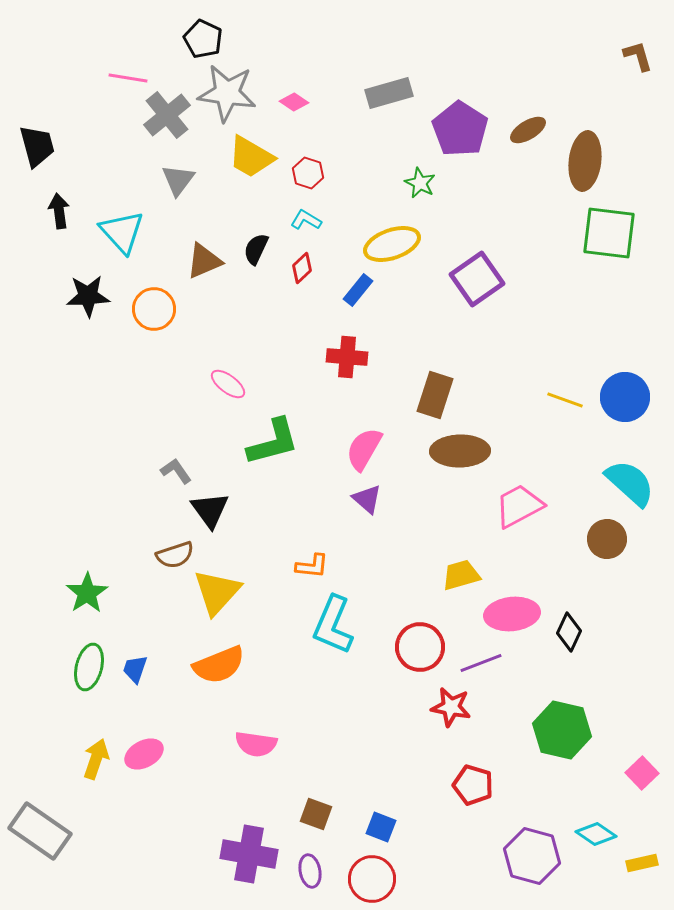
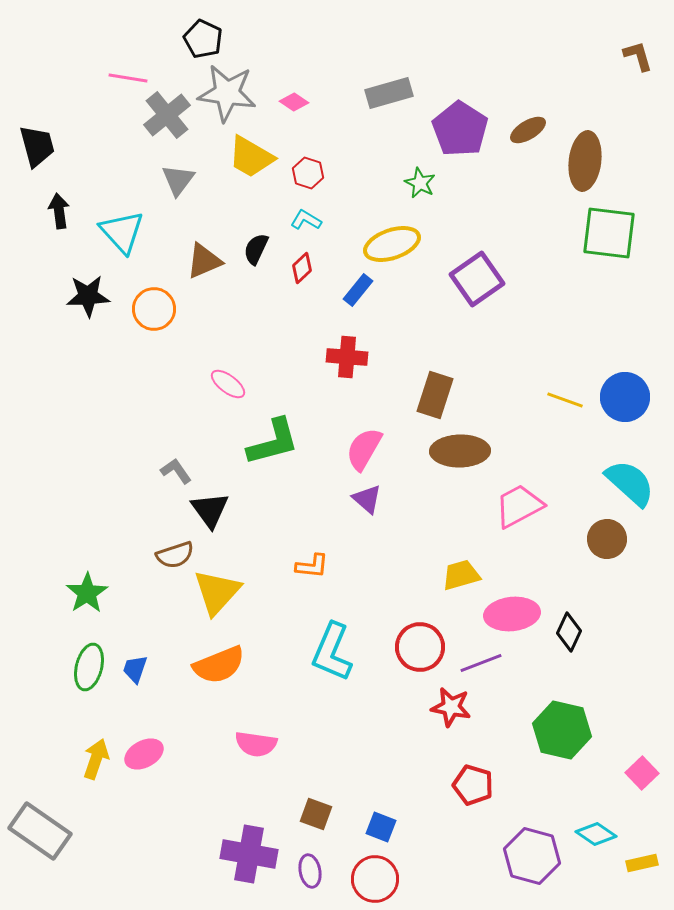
cyan L-shape at (333, 625): moved 1 px left, 27 px down
red circle at (372, 879): moved 3 px right
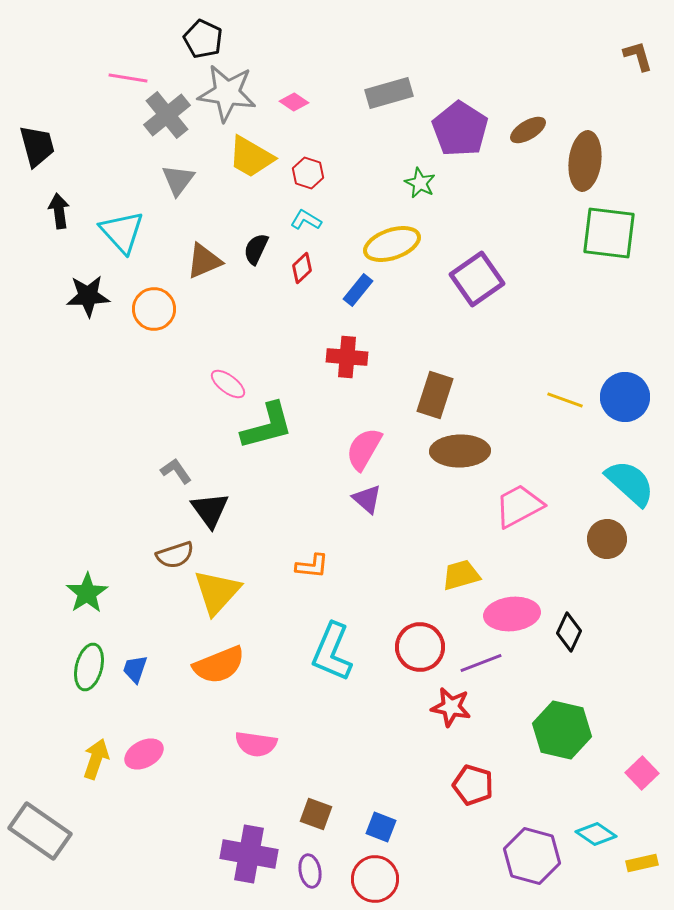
green L-shape at (273, 442): moved 6 px left, 16 px up
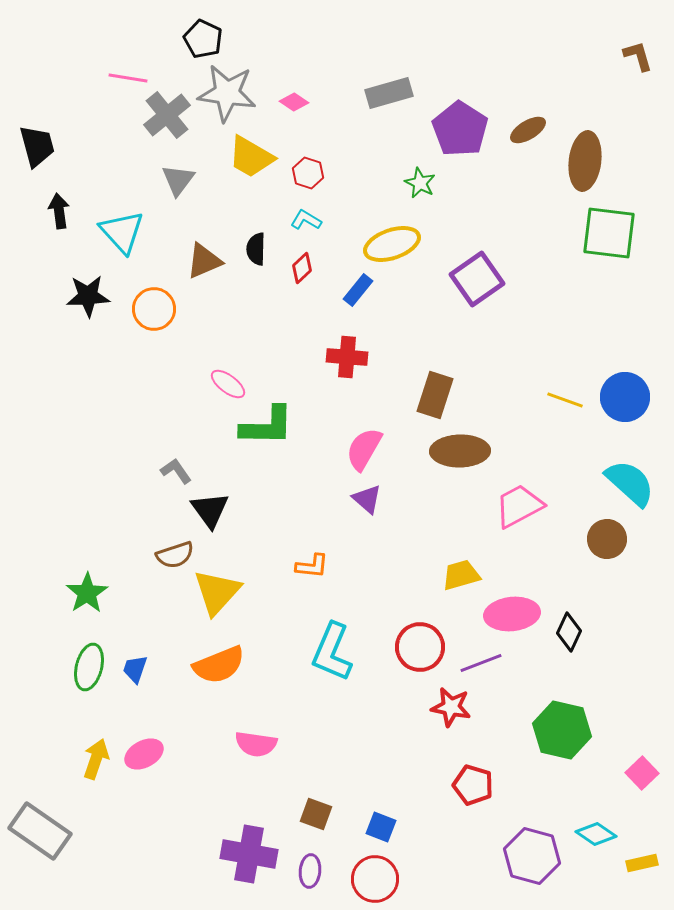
black semicircle at (256, 249): rotated 24 degrees counterclockwise
green L-shape at (267, 426): rotated 16 degrees clockwise
purple ellipse at (310, 871): rotated 16 degrees clockwise
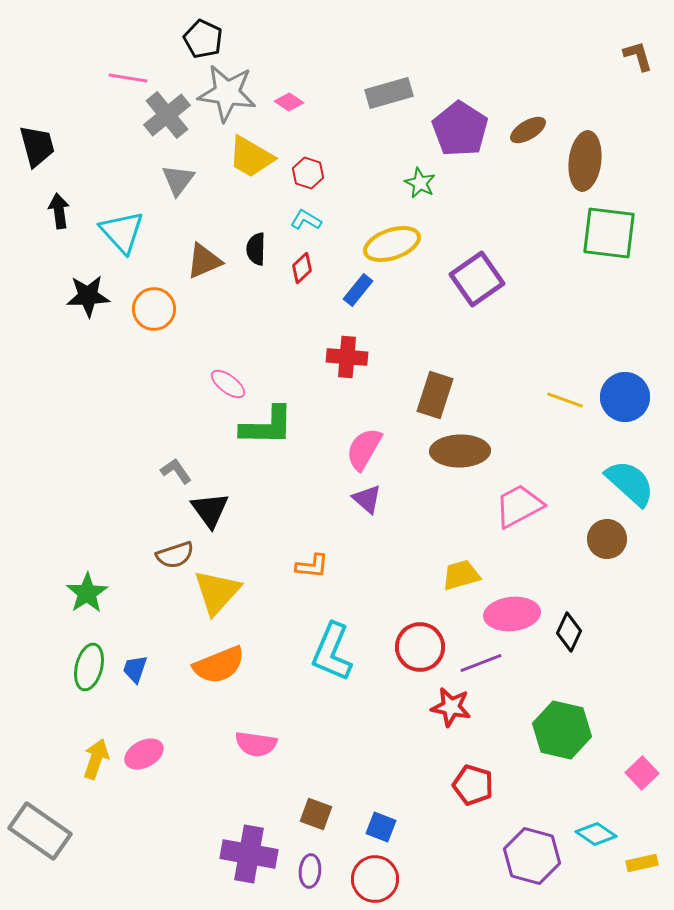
pink diamond at (294, 102): moved 5 px left
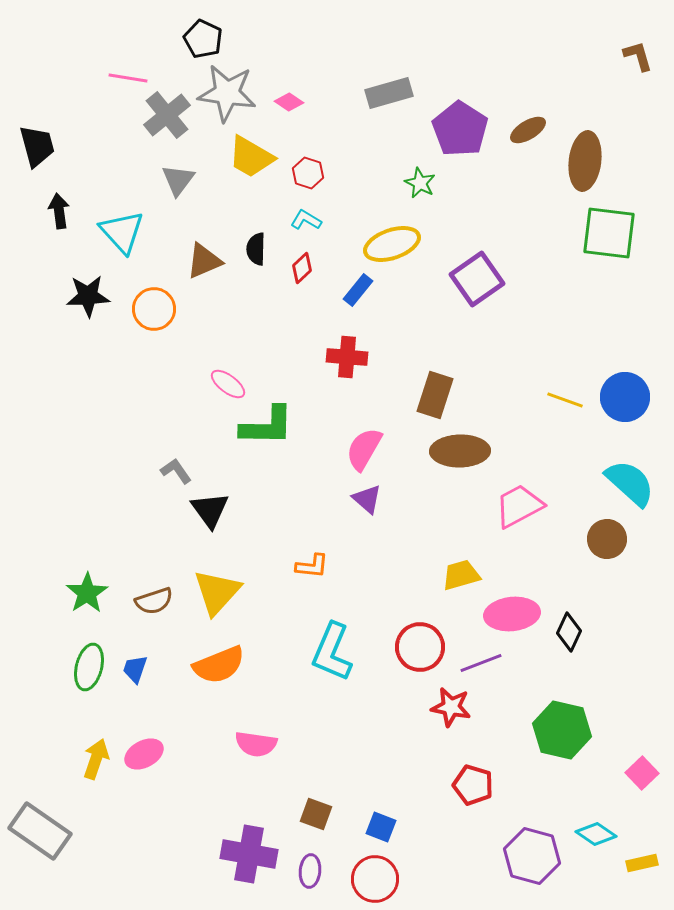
brown semicircle at (175, 555): moved 21 px left, 46 px down
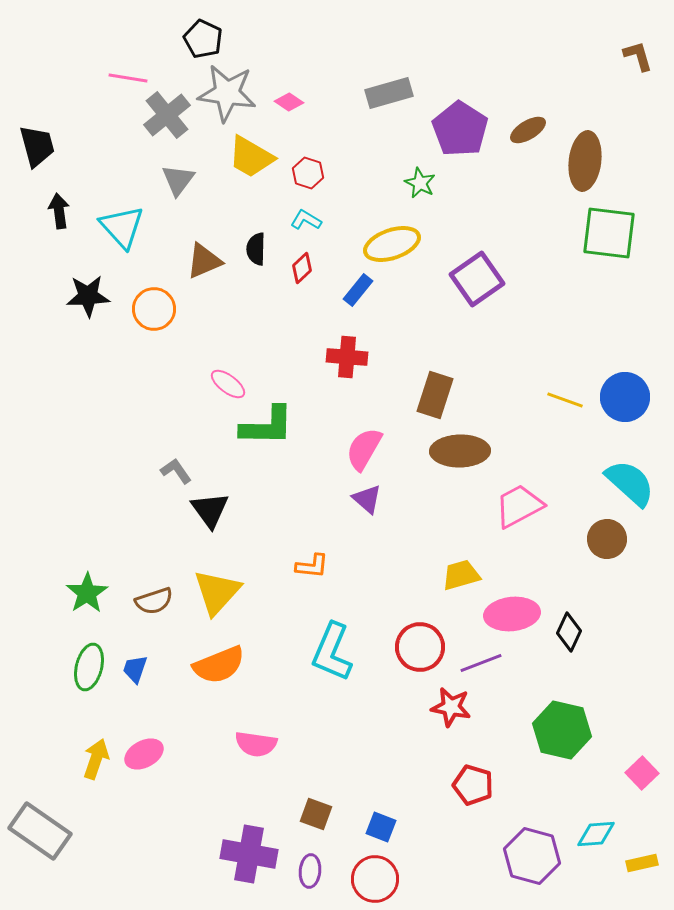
cyan triangle at (122, 232): moved 5 px up
cyan diamond at (596, 834): rotated 39 degrees counterclockwise
